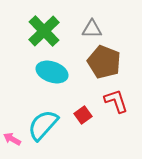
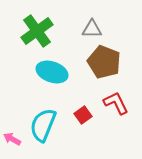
green cross: moved 7 px left; rotated 8 degrees clockwise
red L-shape: moved 2 px down; rotated 8 degrees counterclockwise
cyan semicircle: rotated 20 degrees counterclockwise
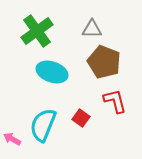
red L-shape: moved 1 px left, 2 px up; rotated 12 degrees clockwise
red square: moved 2 px left, 3 px down; rotated 18 degrees counterclockwise
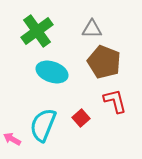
red square: rotated 12 degrees clockwise
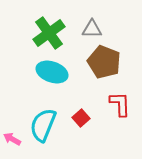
green cross: moved 12 px right, 2 px down
red L-shape: moved 5 px right, 3 px down; rotated 12 degrees clockwise
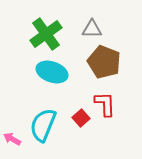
green cross: moved 3 px left, 1 px down
red L-shape: moved 15 px left
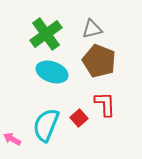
gray triangle: rotated 15 degrees counterclockwise
brown pentagon: moved 5 px left, 1 px up
red square: moved 2 px left
cyan semicircle: moved 3 px right
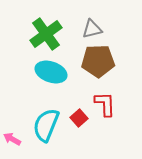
brown pentagon: moved 1 px left; rotated 24 degrees counterclockwise
cyan ellipse: moved 1 px left
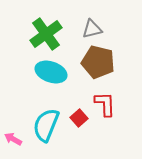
brown pentagon: moved 1 px down; rotated 16 degrees clockwise
pink arrow: moved 1 px right
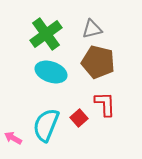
pink arrow: moved 1 px up
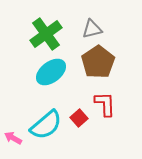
brown pentagon: rotated 24 degrees clockwise
cyan ellipse: rotated 56 degrees counterclockwise
cyan semicircle: rotated 152 degrees counterclockwise
